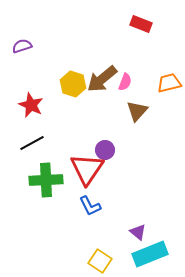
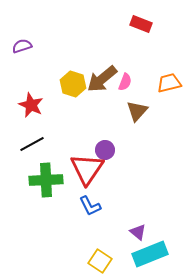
black line: moved 1 px down
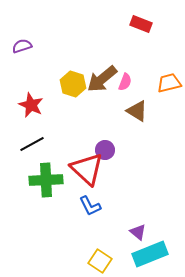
brown triangle: rotated 40 degrees counterclockwise
red triangle: rotated 21 degrees counterclockwise
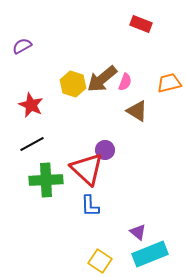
purple semicircle: rotated 12 degrees counterclockwise
blue L-shape: rotated 25 degrees clockwise
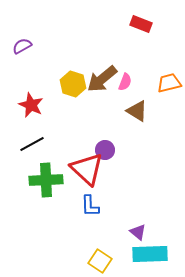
cyan rectangle: rotated 20 degrees clockwise
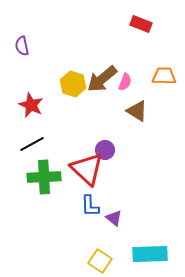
purple semicircle: rotated 72 degrees counterclockwise
orange trapezoid: moved 5 px left, 7 px up; rotated 15 degrees clockwise
green cross: moved 2 px left, 3 px up
purple triangle: moved 24 px left, 14 px up
